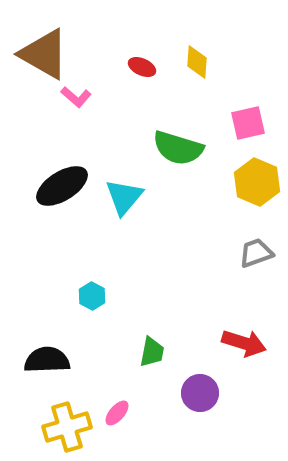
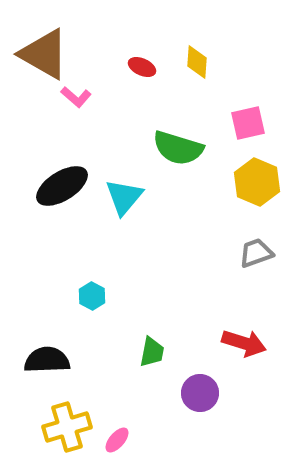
pink ellipse: moved 27 px down
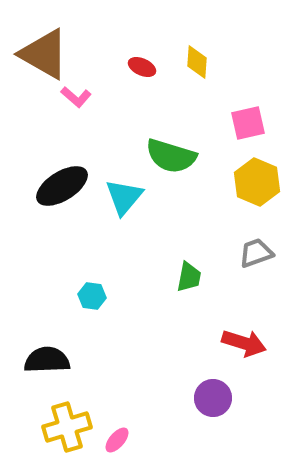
green semicircle: moved 7 px left, 8 px down
cyan hexagon: rotated 20 degrees counterclockwise
green trapezoid: moved 37 px right, 75 px up
purple circle: moved 13 px right, 5 px down
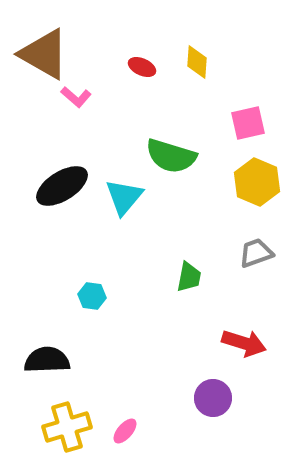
pink ellipse: moved 8 px right, 9 px up
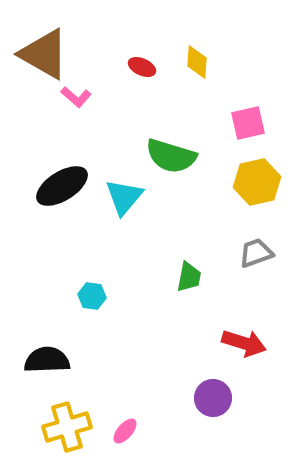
yellow hexagon: rotated 24 degrees clockwise
